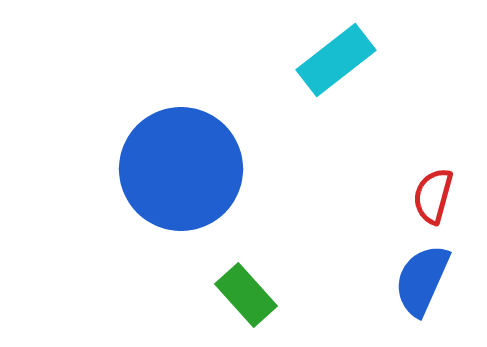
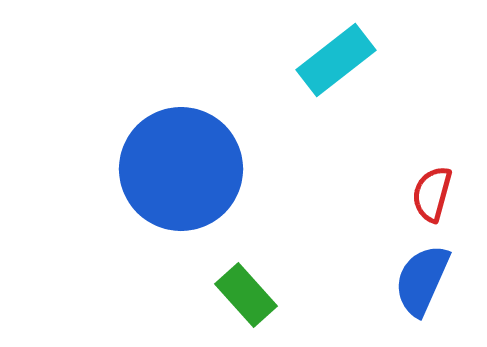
red semicircle: moved 1 px left, 2 px up
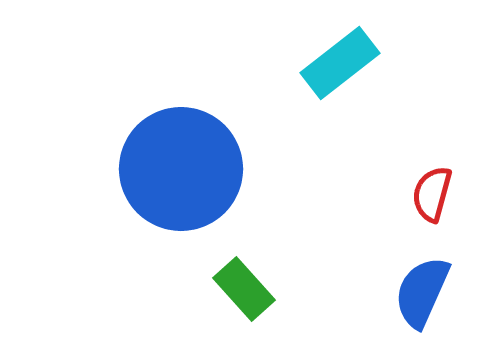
cyan rectangle: moved 4 px right, 3 px down
blue semicircle: moved 12 px down
green rectangle: moved 2 px left, 6 px up
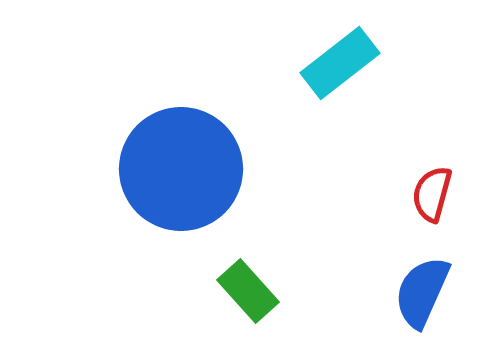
green rectangle: moved 4 px right, 2 px down
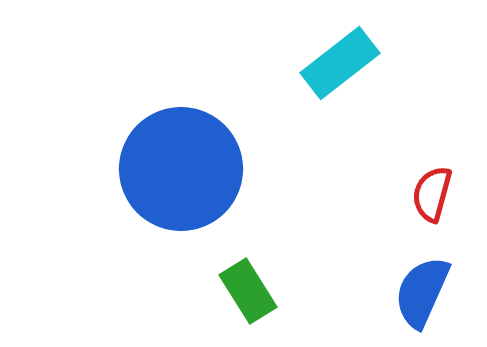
green rectangle: rotated 10 degrees clockwise
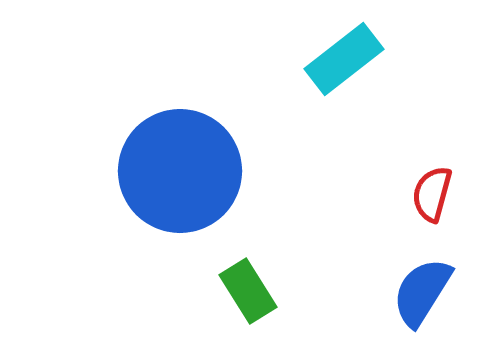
cyan rectangle: moved 4 px right, 4 px up
blue circle: moved 1 px left, 2 px down
blue semicircle: rotated 8 degrees clockwise
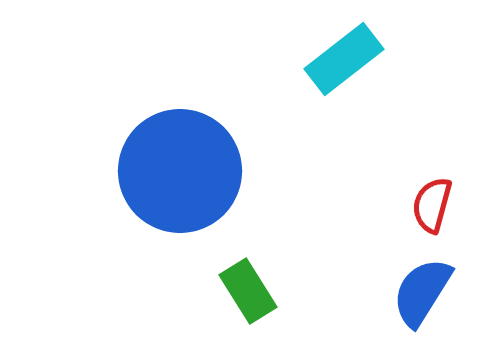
red semicircle: moved 11 px down
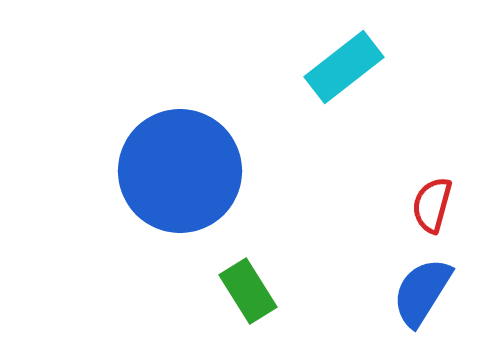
cyan rectangle: moved 8 px down
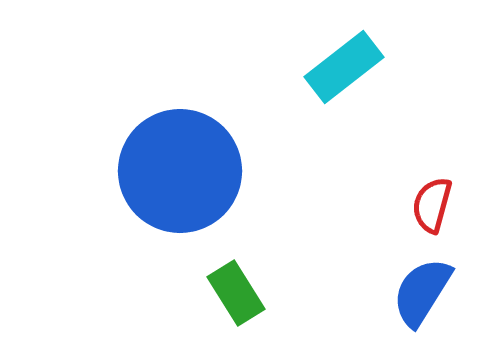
green rectangle: moved 12 px left, 2 px down
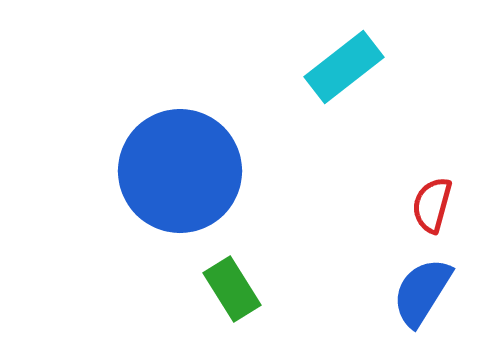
green rectangle: moved 4 px left, 4 px up
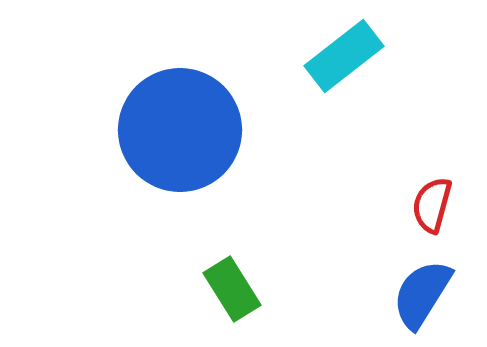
cyan rectangle: moved 11 px up
blue circle: moved 41 px up
blue semicircle: moved 2 px down
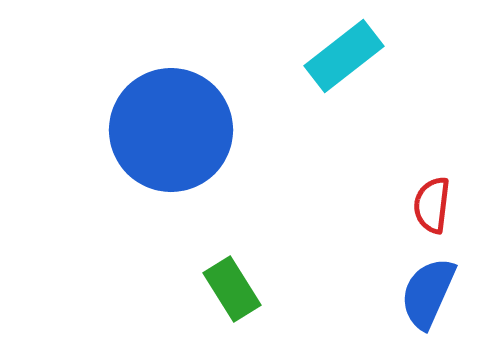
blue circle: moved 9 px left
red semicircle: rotated 8 degrees counterclockwise
blue semicircle: moved 6 px right, 1 px up; rotated 8 degrees counterclockwise
